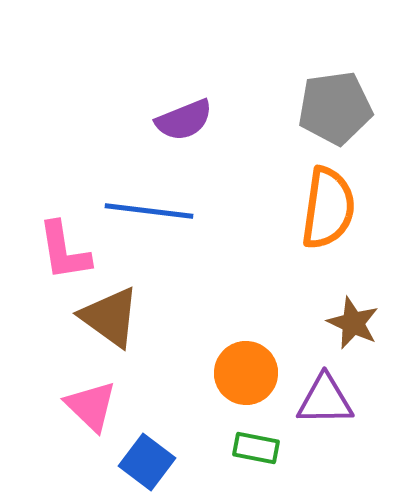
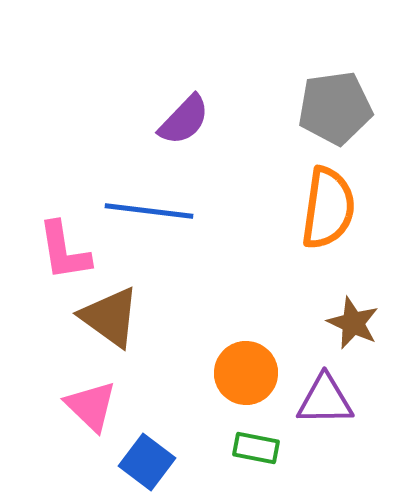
purple semicircle: rotated 24 degrees counterclockwise
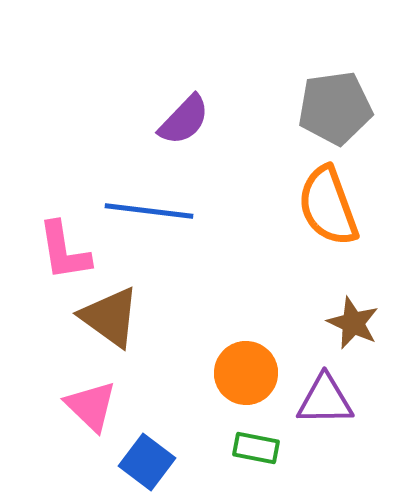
orange semicircle: moved 2 px up; rotated 152 degrees clockwise
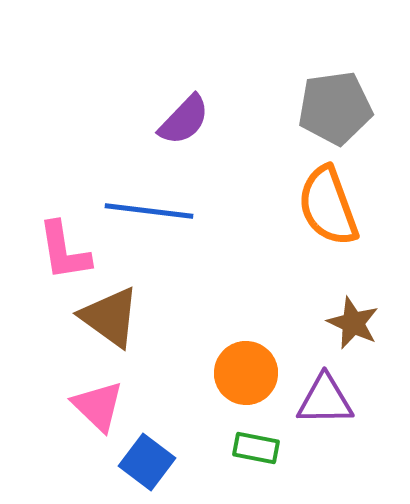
pink triangle: moved 7 px right
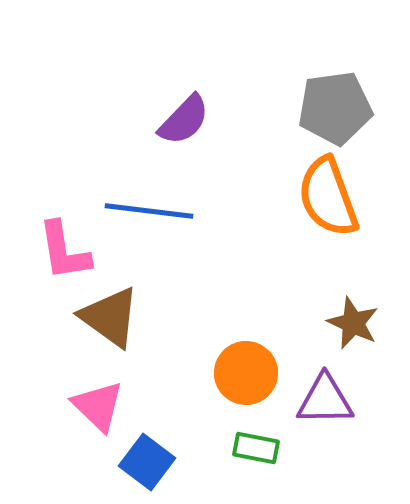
orange semicircle: moved 9 px up
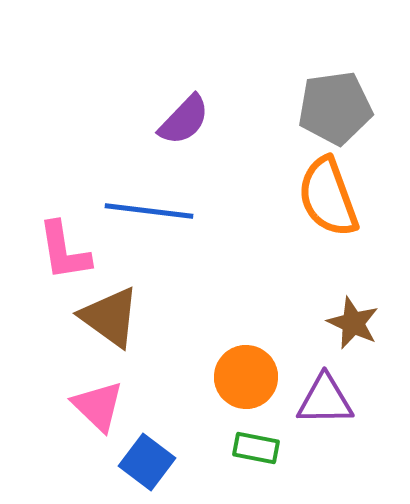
orange circle: moved 4 px down
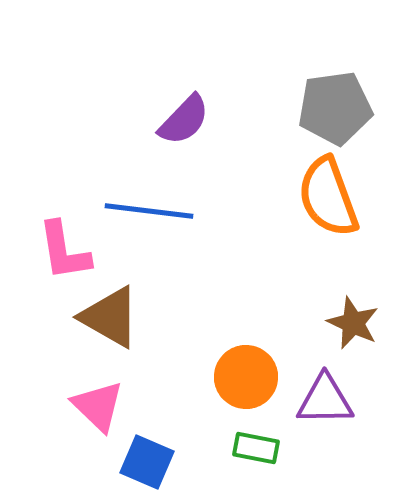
brown triangle: rotated 6 degrees counterclockwise
blue square: rotated 14 degrees counterclockwise
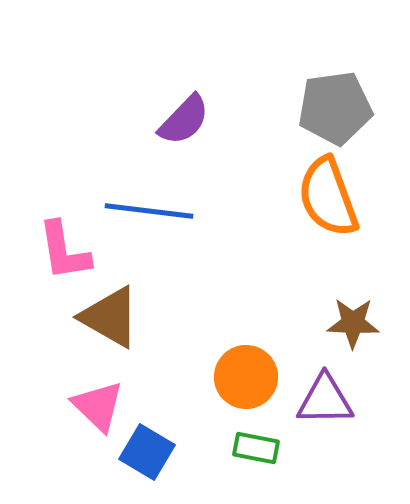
brown star: rotated 22 degrees counterclockwise
blue square: moved 10 px up; rotated 8 degrees clockwise
